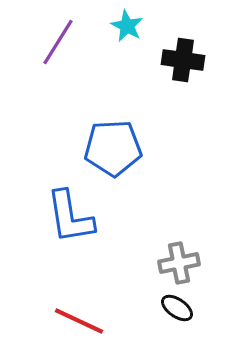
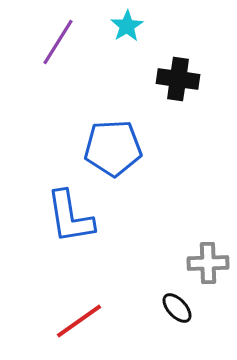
cyan star: rotated 12 degrees clockwise
black cross: moved 5 px left, 19 px down
gray cross: moved 29 px right; rotated 9 degrees clockwise
black ellipse: rotated 12 degrees clockwise
red line: rotated 60 degrees counterclockwise
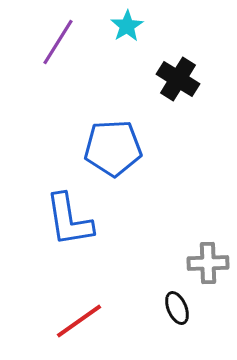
black cross: rotated 24 degrees clockwise
blue L-shape: moved 1 px left, 3 px down
black ellipse: rotated 20 degrees clockwise
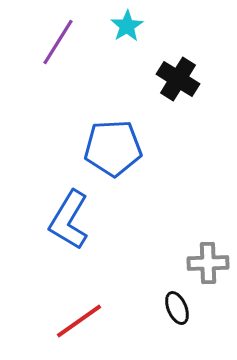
blue L-shape: rotated 40 degrees clockwise
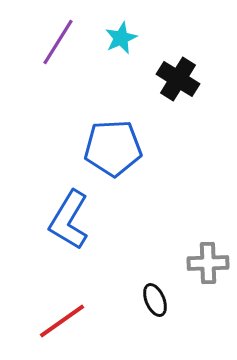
cyan star: moved 6 px left, 12 px down; rotated 8 degrees clockwise
black ellipse: moved 22 px left, 8 px up
red line: moved 17 px left
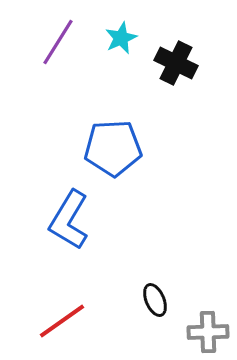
black cross: moved 2 px left, 16 px up; rotated 6 degrees counterclockwise
gray cross: moved 69 px down
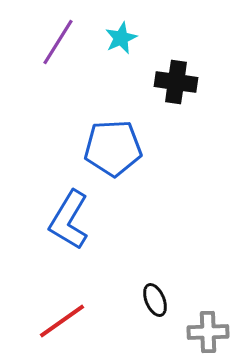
black cross: moved 19 px down; rotated 18 degrees counterclockwise
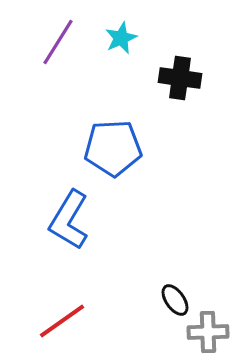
black cross: moved 4 px right, 4 px up
black ellipse: moved 20 px right; rotated 12 degrees counterclockwise
